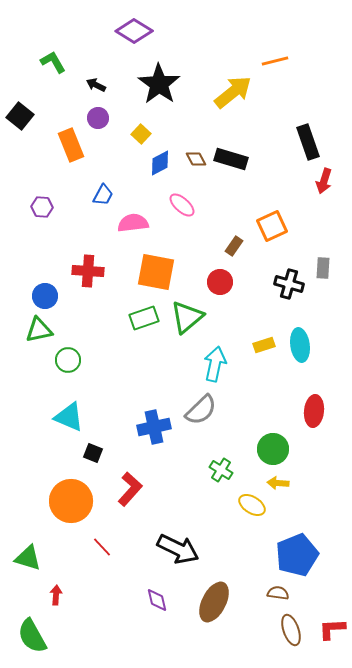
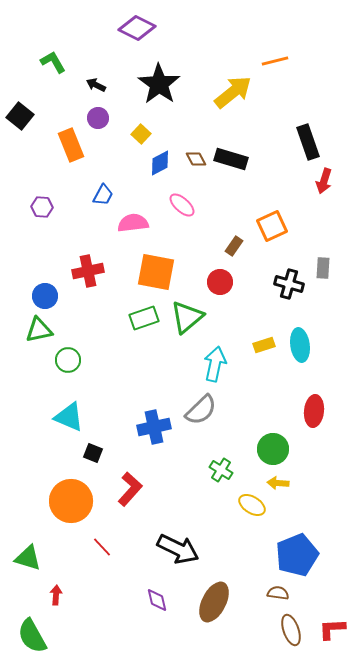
purple diamond at (134, 31): moved 3 px right, 3 px up; rotated 6 degrees counterclockwise
red cross at (88, 271): rotated 16 degrees counterclockwise
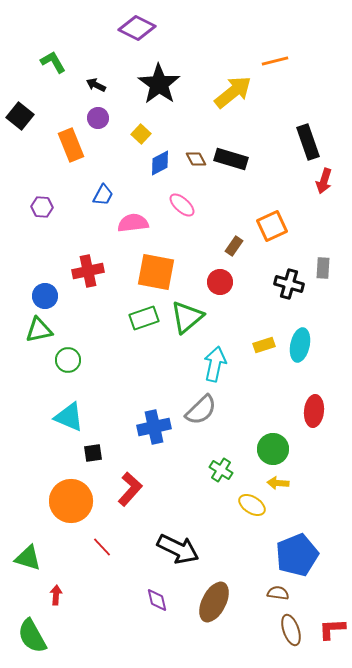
cyan ellipse at (300, 345): rotated 20 degrees clockwise
black square at (93, 453): rotated 30 degrees counterclockwise
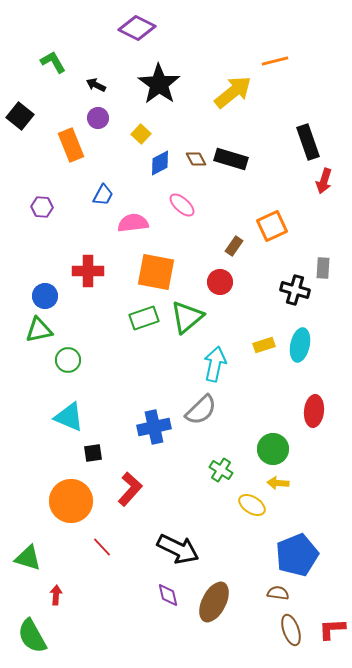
red cross at (88, 271): rotated 12 degrees clockwise
black cross at (289, 284): moved 6 px right, 6 px down
purple diamond at (157, 600): moved 11 px right, 5 px up
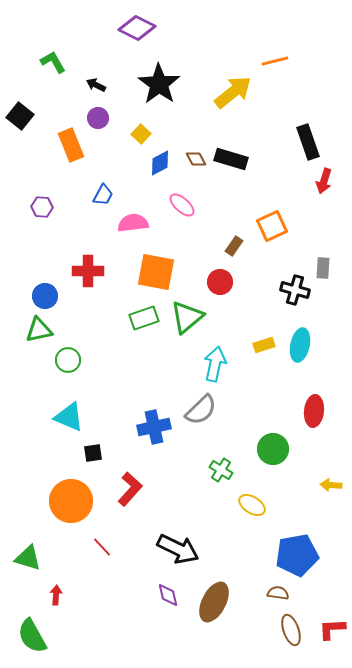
yellow arrow at (278, 483): moved 53 px right, 2 px down
blue pentagon at (297, 555): rotated 12 degrees clockwise
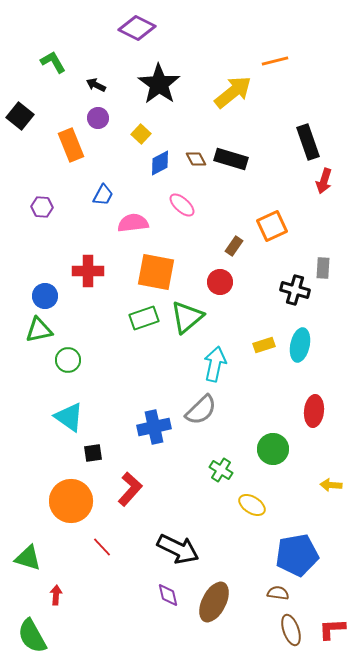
cyan triangle at (69, 417): rotated 12 degrees clockwise
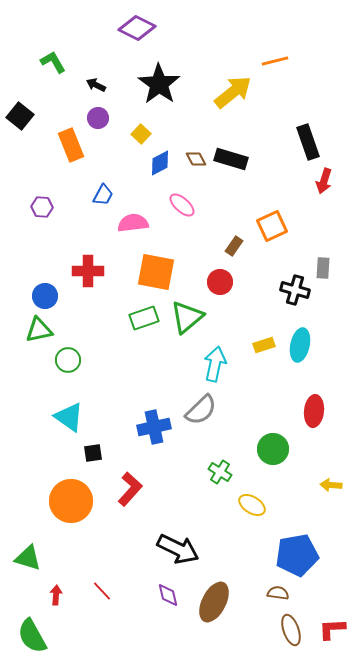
green cross at (221, 470): moved 1 px left, 2 px down
red line at (102, 547): moved 44 px down
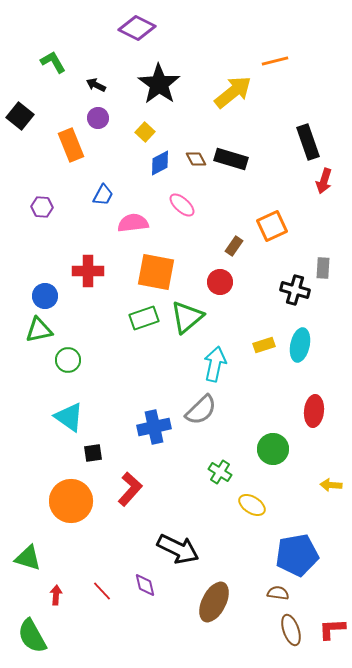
yellow square at (141, 134): moved 4 px right, 2 px up
purple diamond at (168, 595): moved 23 px left, 10 px up
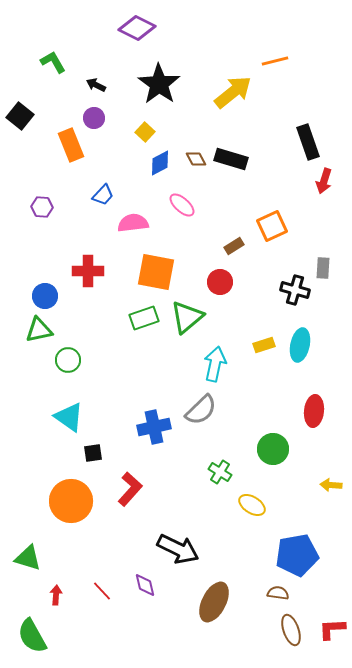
purple circle at (98, 118): moved 4 px left
blue trapezoid at (103, 195): rotated 15 degrees clockwise
brown rectangle at (234, 246): rotated 24 degrees clockwise
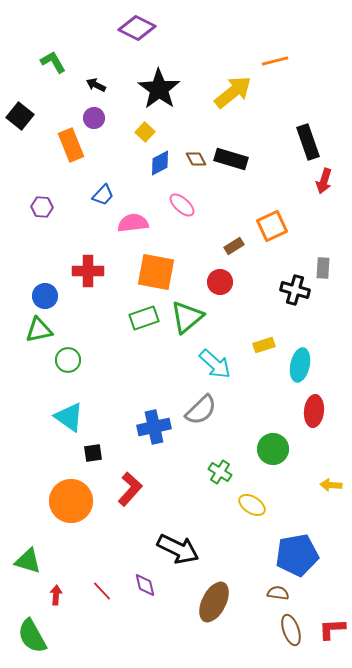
black star at (159, 84): moved 5 px down
cyan ellipse at (300, 345): moved 20 px down
cyan arrow at (215, 364): rotated 120 degrees clockwise
green triangle at (28, 558): moved 3 px down
